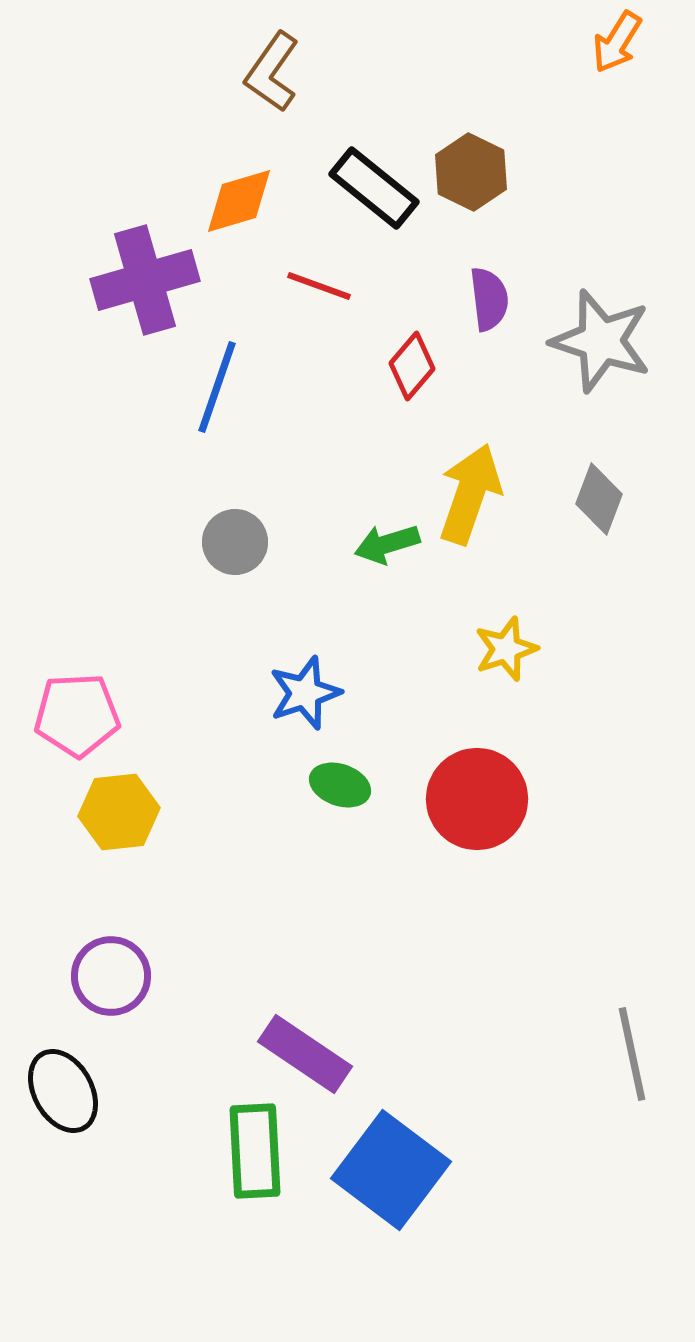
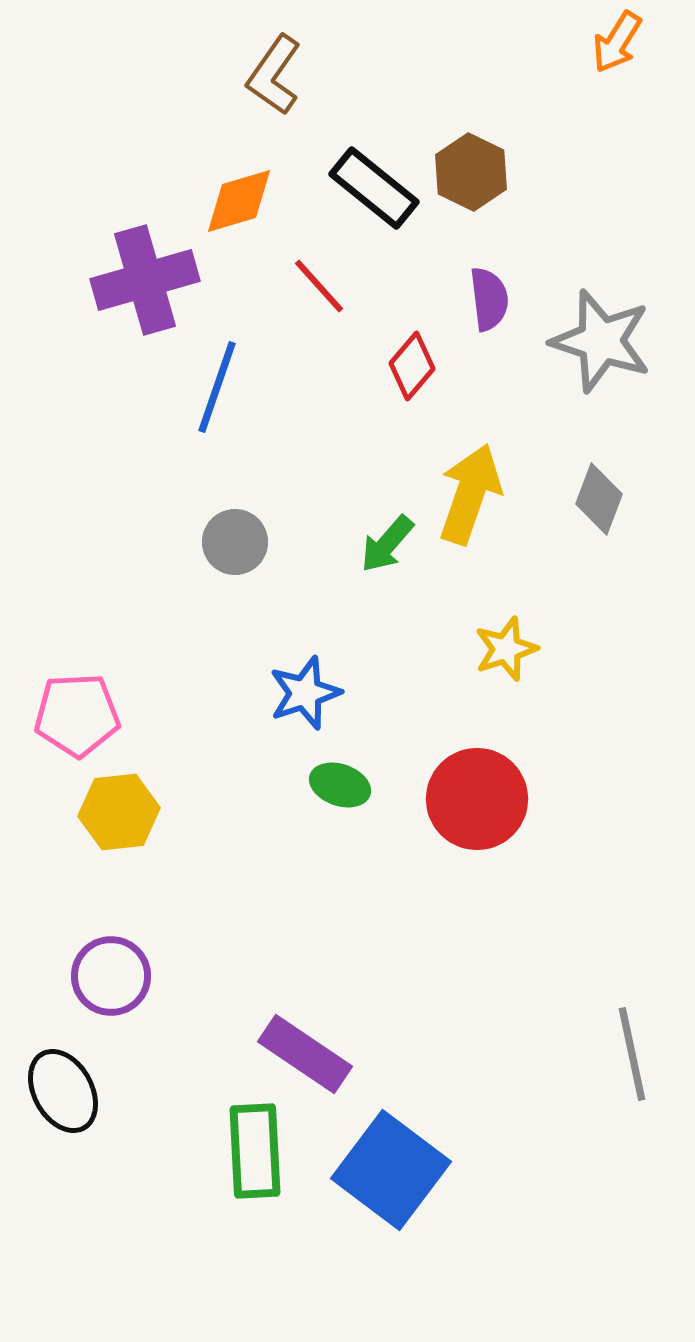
brown L-shape: moved 2 px right, 3 px down
red line: rotated 28 degrees clockwise
green arrow: rotated 32 degrees counterclockwise
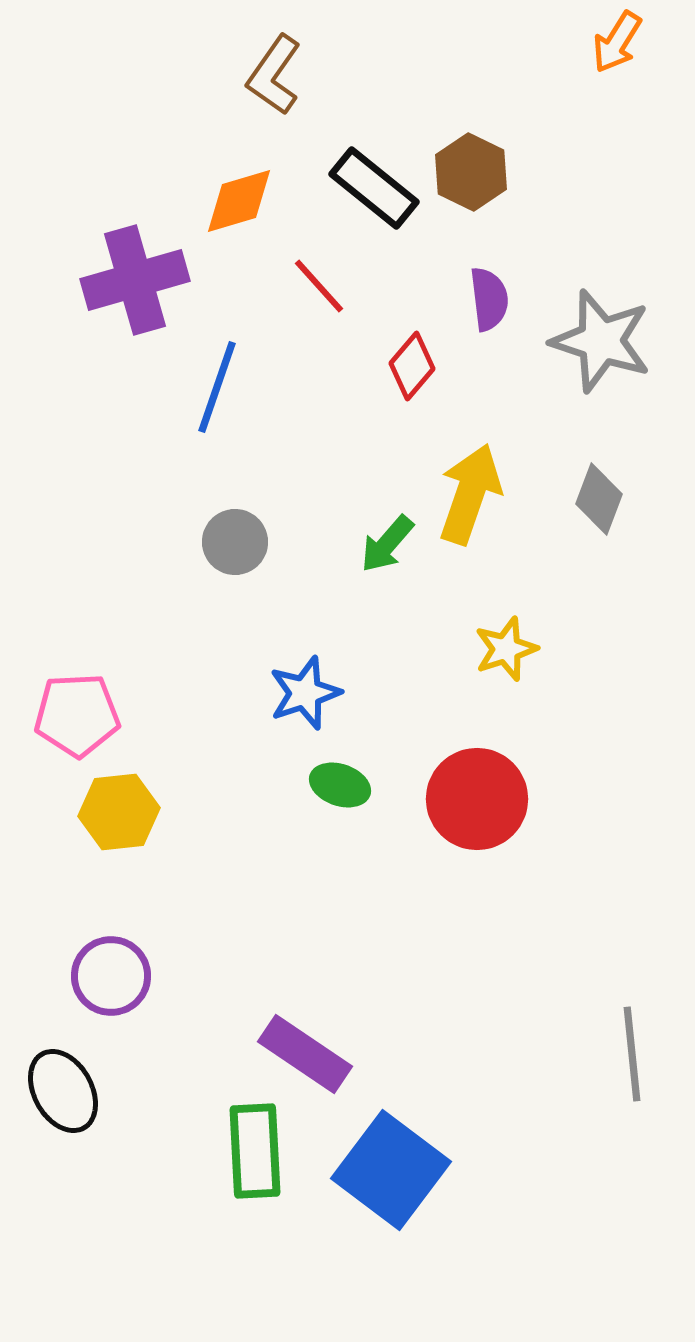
purple cross: moved 10 px left
gray line: rotated 6 degrees clockwise
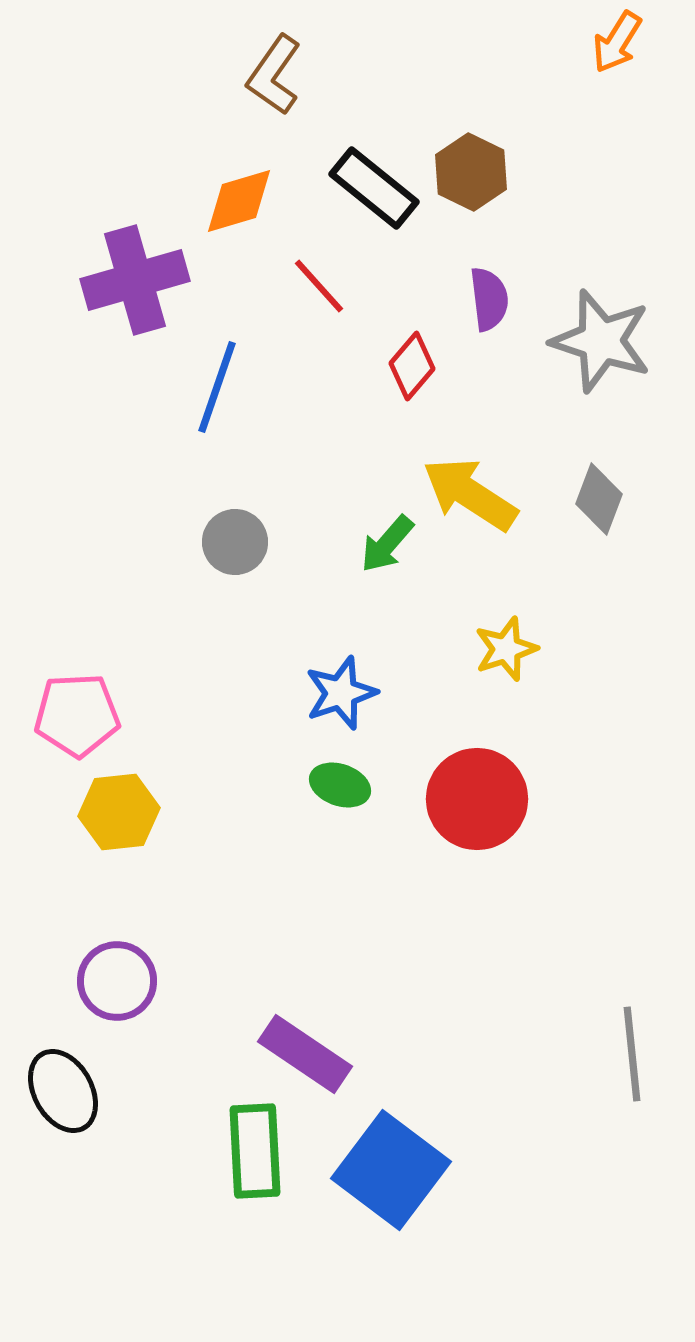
yellow arrow: rotated 76 degrees counterclockwise
blue star: moved 36 px right
purple circle: moved 6 px right, 5 px down
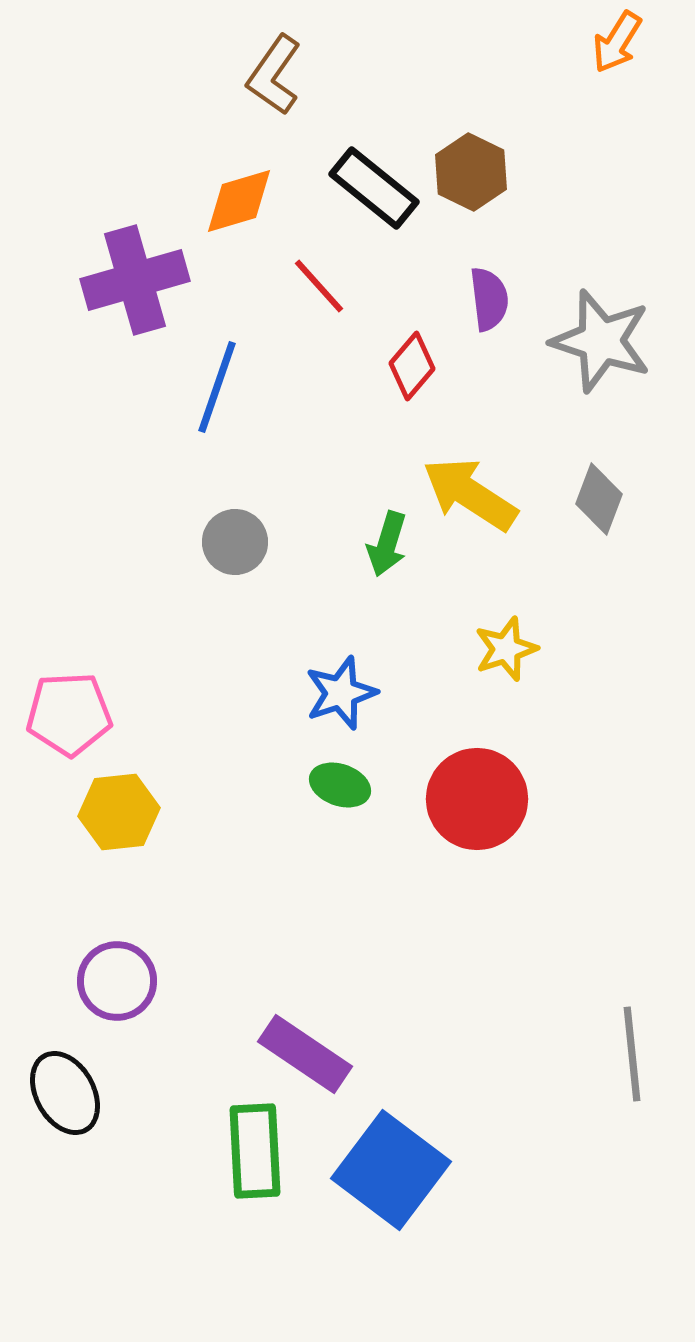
green arrow: rotated 24 degrees counterclockwise
pink pentagon: moved 8 px left, 1 px up
black ellipse: moved 2 px right, 2 px down
